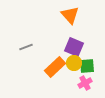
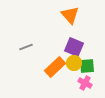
pink cross: rotated 32 degrees counterclockwise
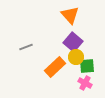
purple square: moved 1 px left, 5 px up; rotated 18 degrees clockwise
yellow circle: moved 2 px right, 6 px up
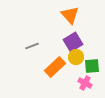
purple square: rotated 18 degrees clockwise
gray line: moved 6 px right, 1 px up
green square: moved 5 px right
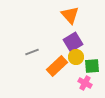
gray line: moved 6 px down
orange rectangle: moved 2 px right, 1 px up
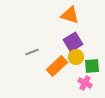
orange triangle: rotated 30 degrees counterclockwise
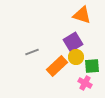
orange triangle: moved 12 px right
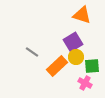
gray line: rotated 56 degrees clockwise
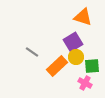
orange triangle: moved 1 px right, 2 px down
